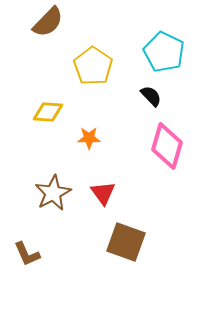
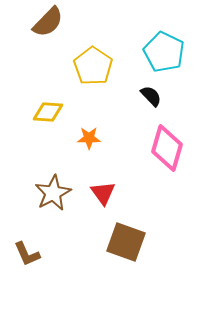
pink diamond: moved 2 px down
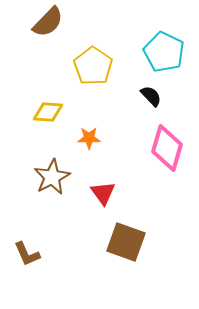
brown star: moved 1 px left, 16 px up
